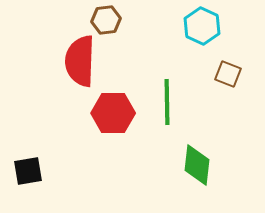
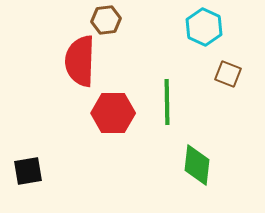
cyan hexagon: moved 2 px right, 1 px down
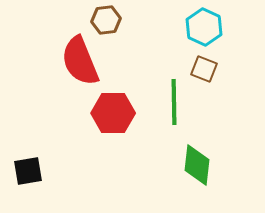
red semicircle: rotated 24 degrees counterclockwise
brown square: moved 24 px left, 5 px up
green line: moved 7 px right
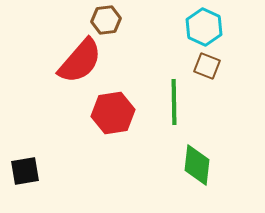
red semicircle: rotated 117 degrees counterclockwise
brown square: moved 3 px right, 3 px up
red hexagon: rotated 9 degrees counterclockwise
black square: moved 3 px left
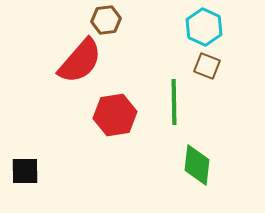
red hexagon: moved 2 px right, 2 px down
black square: rotated 8 degrees clockwise
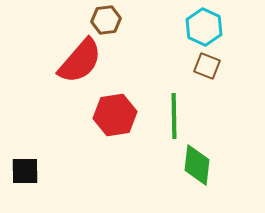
green line: moved 14 px down
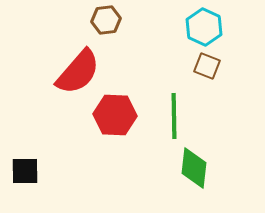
red semicircle: moved 2 px left, 11 px down
red hexagon: rotated 12 degrees clockwise
green diamond: moved 3 px left, 3 px down
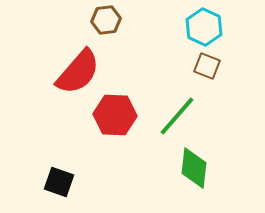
green line: moved 3 px right; rotated 42 degrees clockwise
black square: moved 34 px right, 11 px down; rotated 20 degrees clockwise
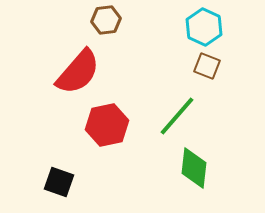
red hexagon: moved 8 px left, 10 px down; rotated 15 degrees counterclockwise
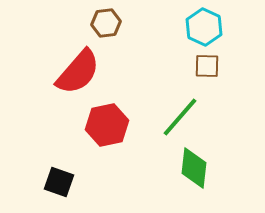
brown hexagon: moved 3 px down
brown square: rotated 20 degrees counterclockwise
green line: moved 3 px right, 1 px down
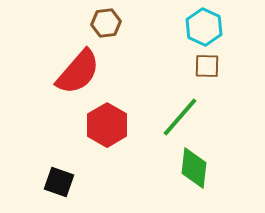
red hexagon: rotated 18 degrees counterclockwise
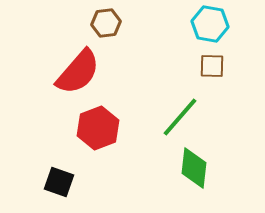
cyan hexagon: moved 6 px right, 3 px up; rotated 15 degrees counterclockwise
brown square: moved 5 px right
red hexagon: moved 9 px left, 3 px down; rotated 9 degrees clockwise
